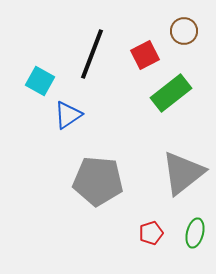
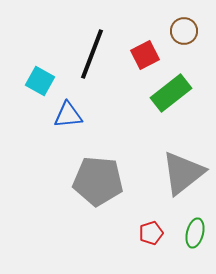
blue triangle: rotated 28 degrees clockwise
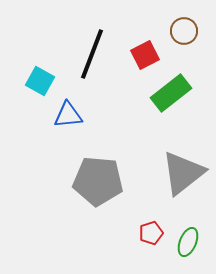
green ellipse: moved 7 px left, 9 px down; rotated 8 degrees clockwise
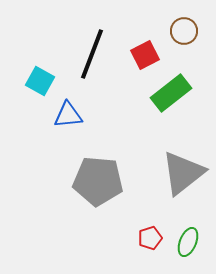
red pentagon: moved 1 px left, 5 px down
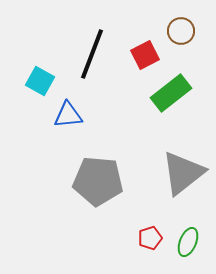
brown circle: moved 3 px left
